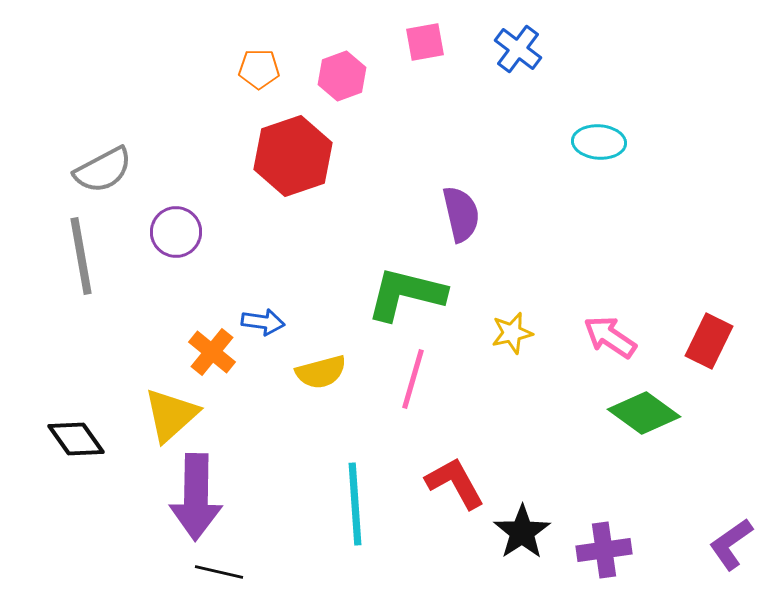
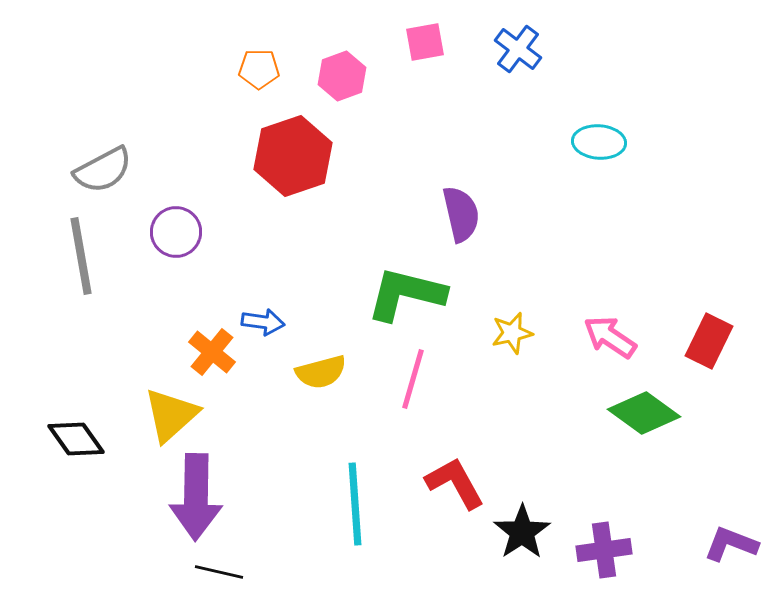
purple L-shape: rotated 56 degrees clockwise
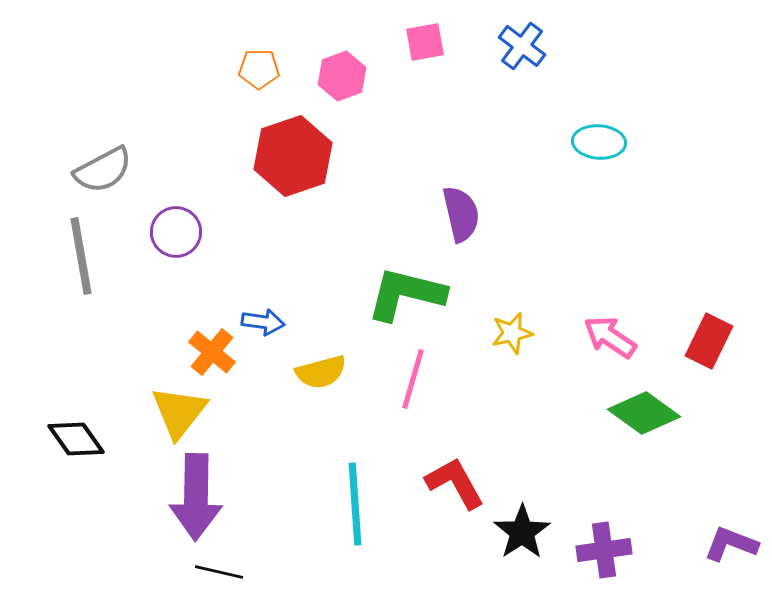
blue cross: moved 4 px right, 3 px up
yellow triangle: moved 8 px right, 3 px up; rotated 10 degrees counterclockwise
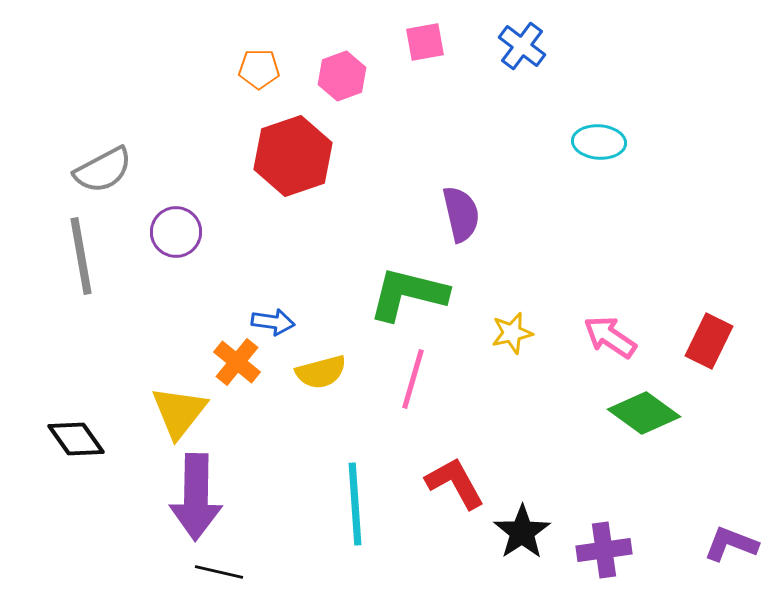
green L-shape: moved 2 px right
blue arrow: moved 10 px right
orange cross: moved 25 px right, 10 px down
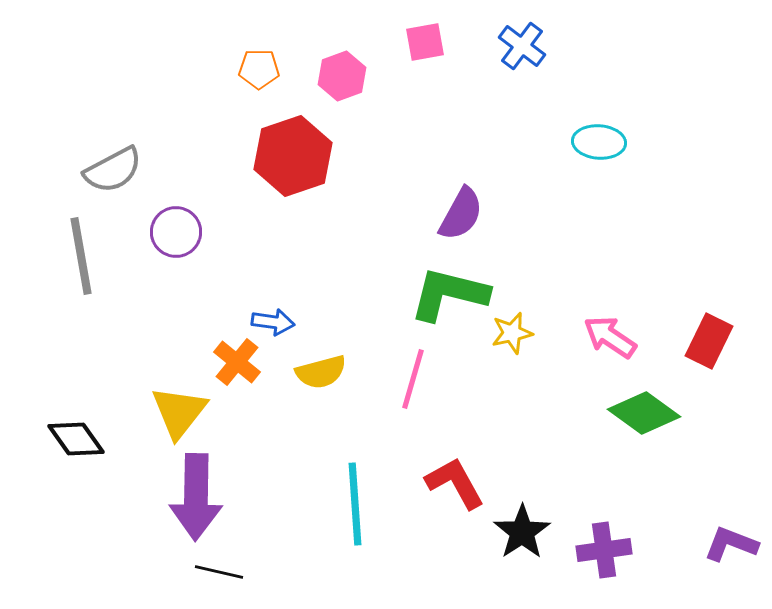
gray semicircle: moved 10 px right
purple semicircle: rotated 42 degrees clockwise
green L-shape: moved 41 px right
